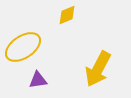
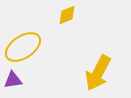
yellow arrow: moved 4 px down
purple triangle: moved 25 px left
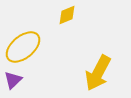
yellow ellipse: rotated 6 degrees counterclockwise
purple triangle: rotated 36 degrees counterclockwise
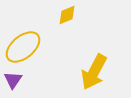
yellow arrow: moved 4 px left, 1 px up
purple triangle: rotated 12 degrees counterclockwise
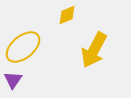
yellow arrow: moved 22 px up
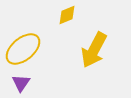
yellow ellipse: moved 2 px down
purple triangle: moved 8 px right, 3 px down
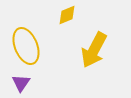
yellow ellipse: moved 3 px right, 3 px up; rotated 72 degrees counterclockwise
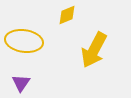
yellow ellipse: moved 2 px left, 5 px up; rotated 60 degrees counterclockwise
